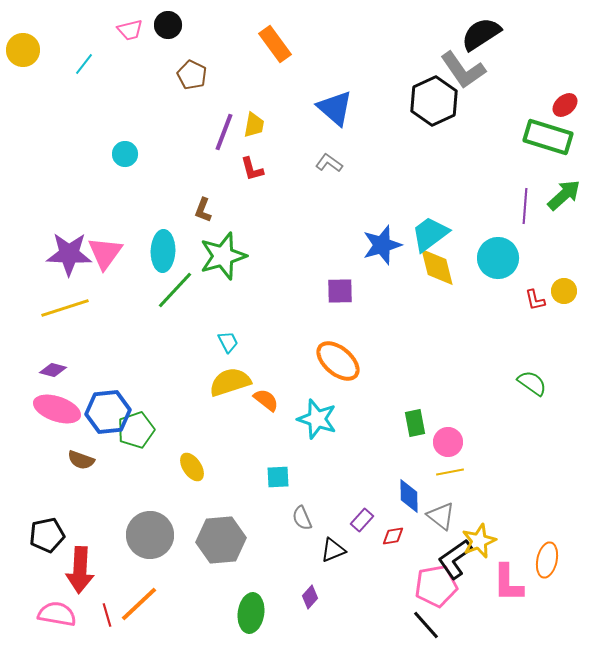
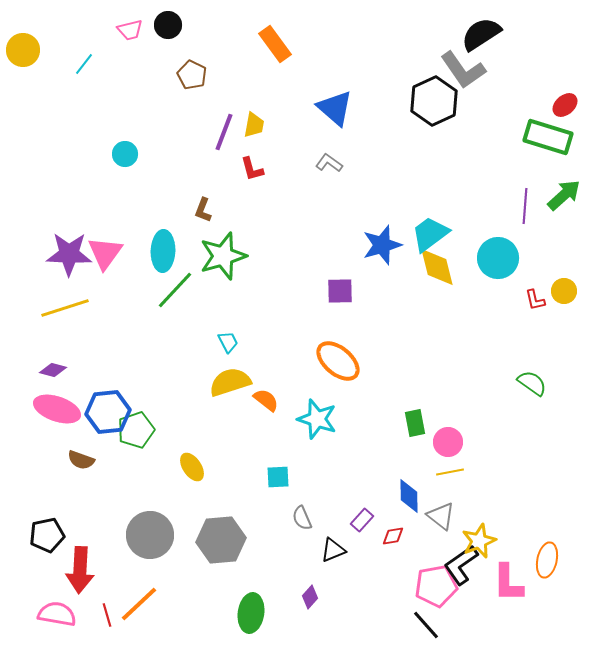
black L-shape at (455, 559): moved 6 px right, 6 px down
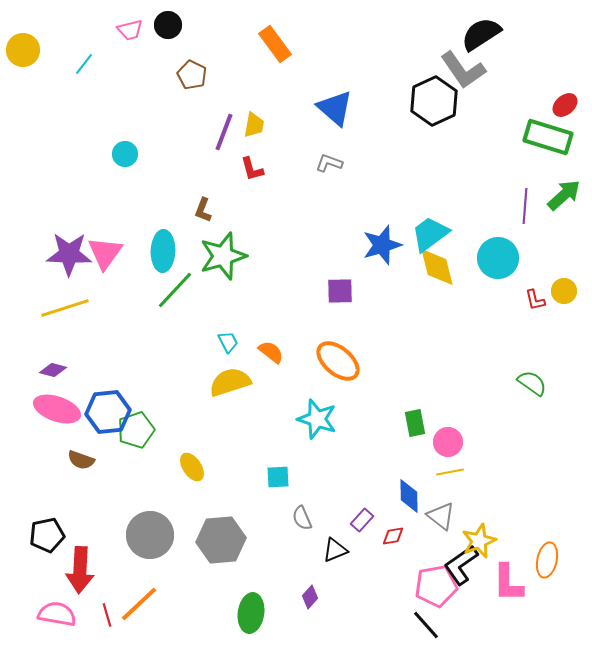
gray L-shape at (329, 163): rotated 16 degrees counterclockwise
orange semicircle at (266, 400): moved 5 px right, 48 px up
black triangle at (333, 550): moved 2 px right
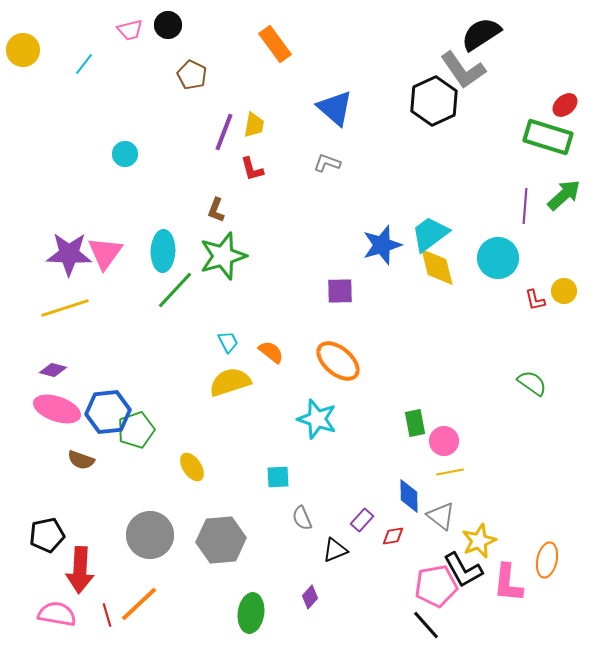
gray L-shape at (329, 163): moved 2 px left
brown L-shape at (203, 210): moved 13 px right
pink circle at (448, 442): moved 4 px left, 1 px up
black L-shape at (461, 565): moved 2 px right, 5 px down; rotated 84 degrees counterclockwise
pink L-shape at (508, 583): rotated 6 degrees clockwise
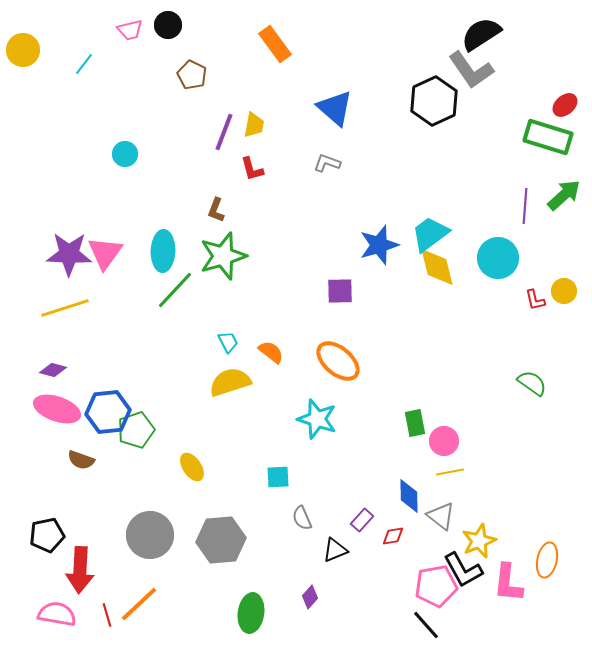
gray L-shape at (463, 70): moved 8 px right
blue star at (382, 245): moved 3 px left
